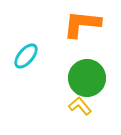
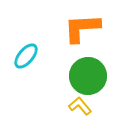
orange L-shape: moved 4 px down; rotated 9 degrees counterclockwise
green circle: moved 1 px right, 2 px up
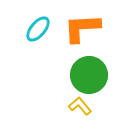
cyan ellipse: moved 12 px right, 27 px up
green circle: moved 1 px right, 1 px up
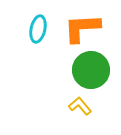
cyan ellipse: rotated 28 degrees counterclockwise
green circle: moved 2 px right, 5 px up
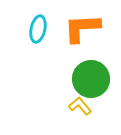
green circle: moved 9 px down
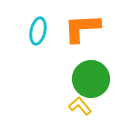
cyan ellipse: moved 2 px down
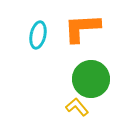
cyan ellipse: moved 4 px down
yellow L-shape: moved 3 px left, 1 px down
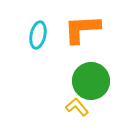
orange L-shape: moved 1 px down
green circle: moved 2 px down
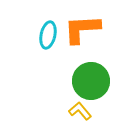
cyan ellipse: moved 10 px right
yellow L-shape: moved 3 px right, 4 px down
